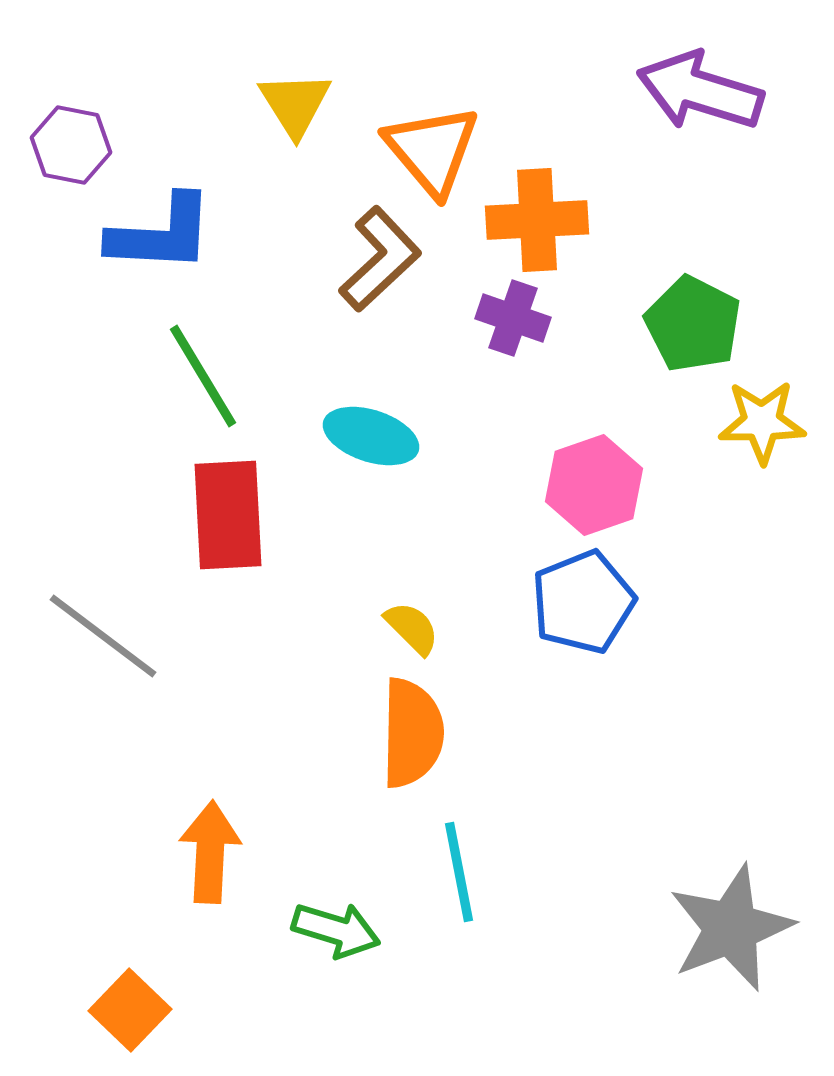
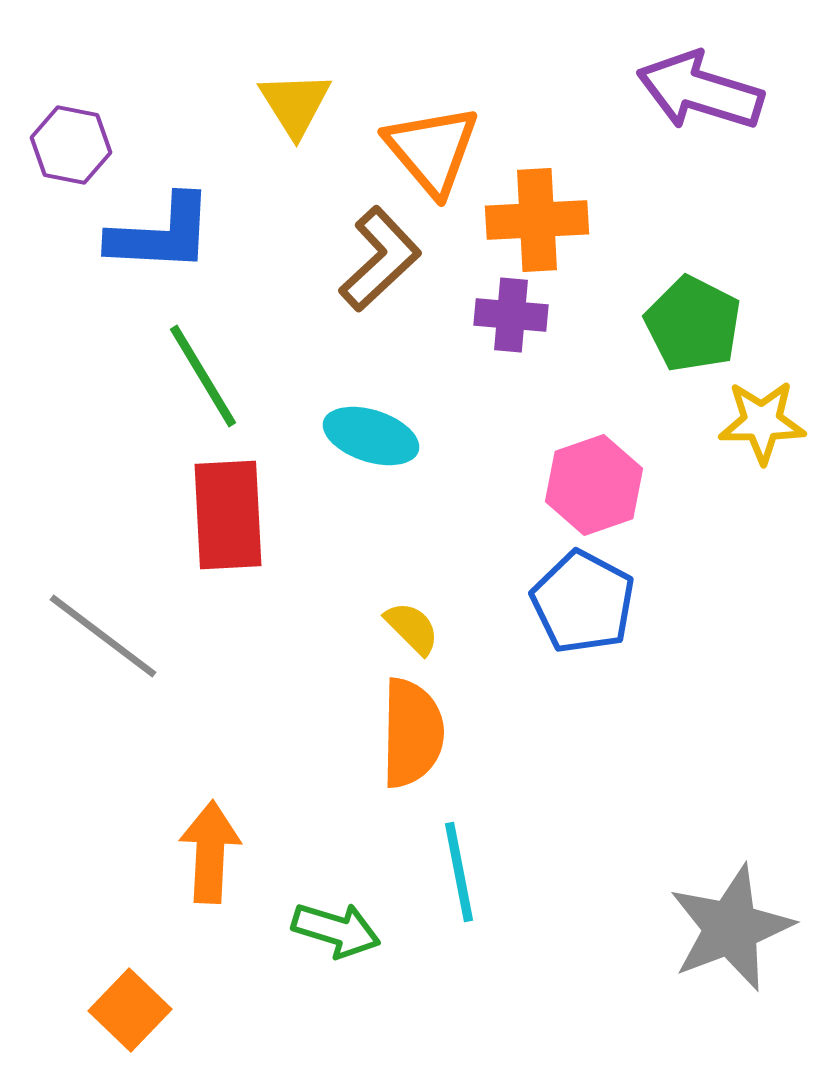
purple cross: moved 2 px left, 3 px up; rotated 14 degrees counterclockwise
blue pentagon: rotated 22 degrees counterclockwise
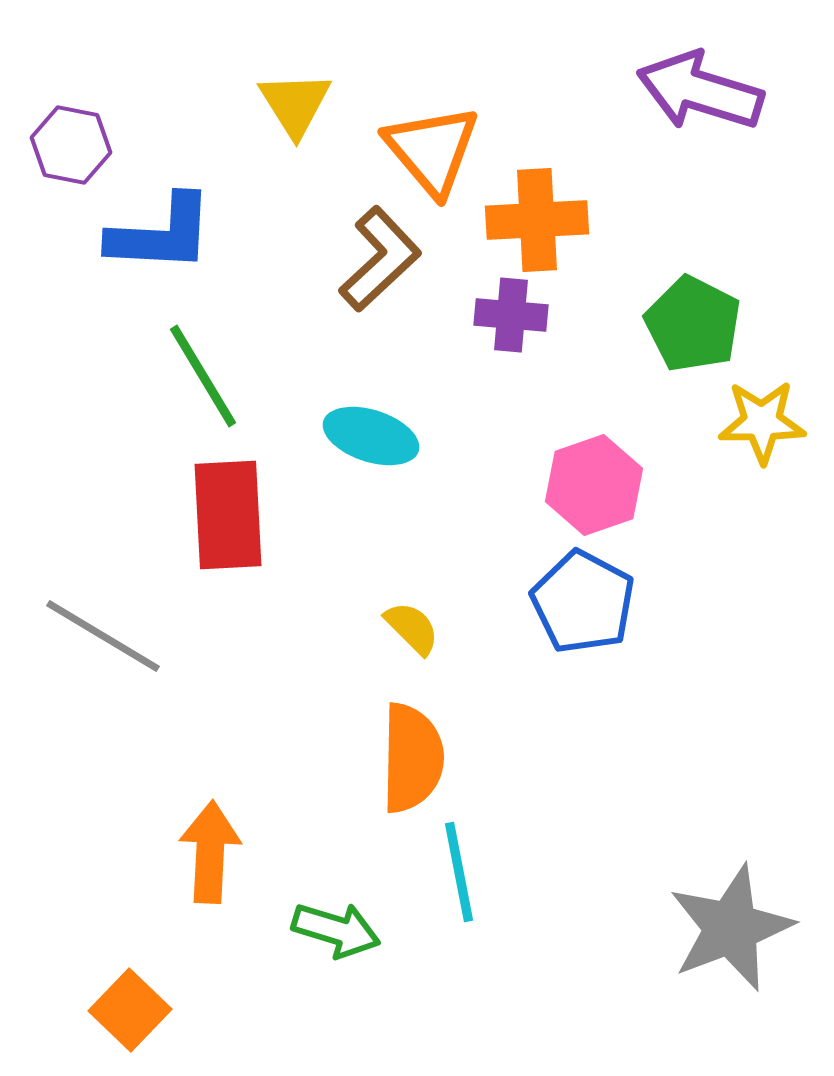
gray line: rotated 6 degrees counterclockwise
orange semicircle: moved 25 px down
